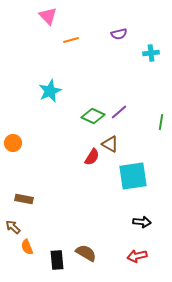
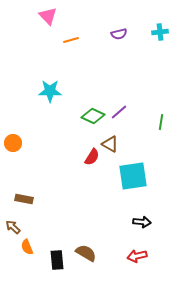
cyan cross: moved 9 px right, 21 px up
cyan star: rotated 25 degrees clockwise
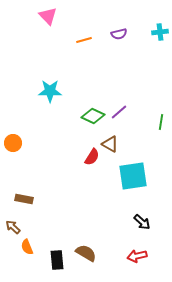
orange line: moved 13 px right
black arrow: rotated 36 degrees clockwise
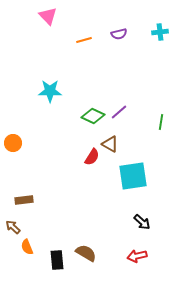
brown rectangle: moved 1 px down; rotated 18 degrees counterclockwise
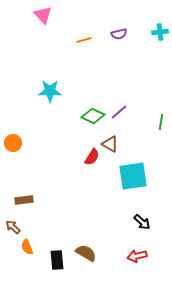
pink triangle: moved 5 px left, 1 px up
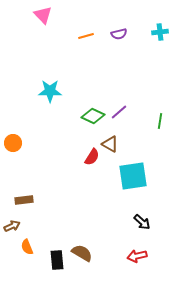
orange line: moved 2 px right, 4 px up
green line: moved 1 px left, 1 px up
brown arrow: moved 1 px left, 1 px up; rotated 112 degrees clockwise
brown semicircle: moved 4 px left
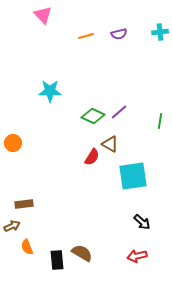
brown rectangle: moved 4 px down
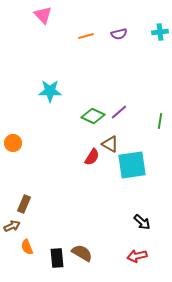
cyan square: moved 1 px left, 11 px up
brown rectangle: rotated 60 degrees counterclockwise
black rectangle: moved 2 px up
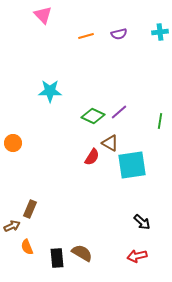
brown triangle: moved 1 px up
brown rectangle: moved 6 px right, 5 px down
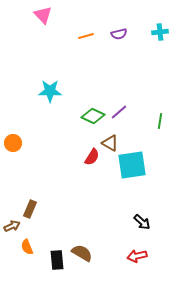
black rectangle: moved 2 px down
